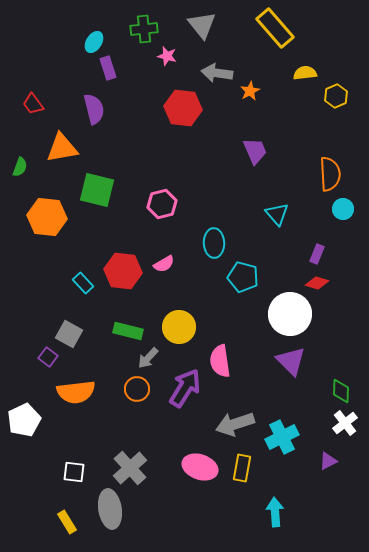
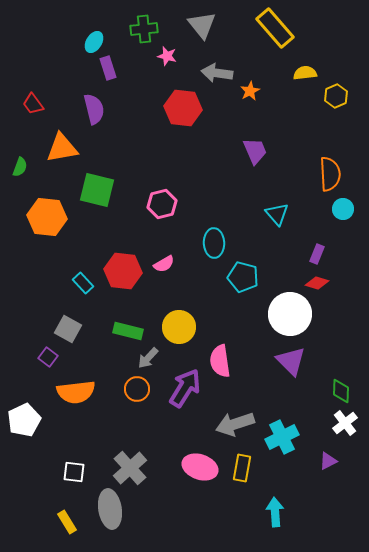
gray square at (69, 334): moved 1 px left, 5 px up
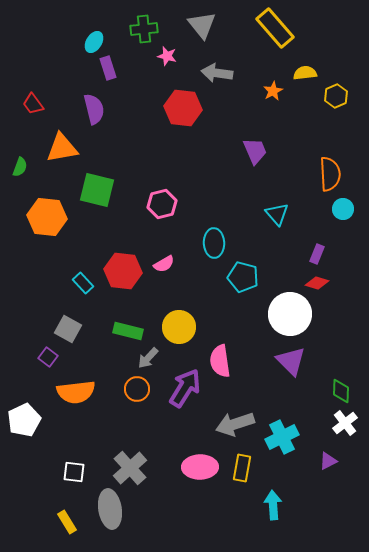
orange star at (250, 91): moved 23 px right
pink ellipse at (200, 467): rotated 20 degrees counterclockwise
cyan arrow at (275, 512): moved 2 px left, 7 px up
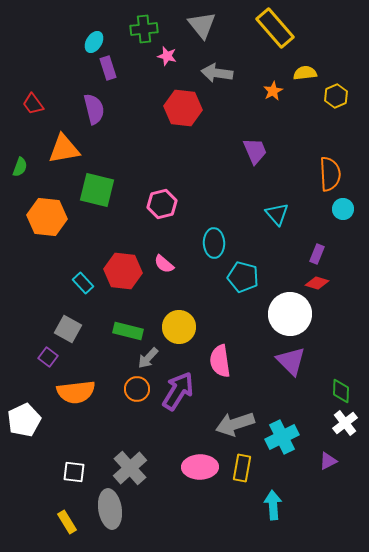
orange triangle at (62, 148): moved 2 px right, 1 px down
pink semicircle at (164, 264): rotated 70 degrees clockwise
purple arrow at (185, 388): moved 7 px left, 3 px down
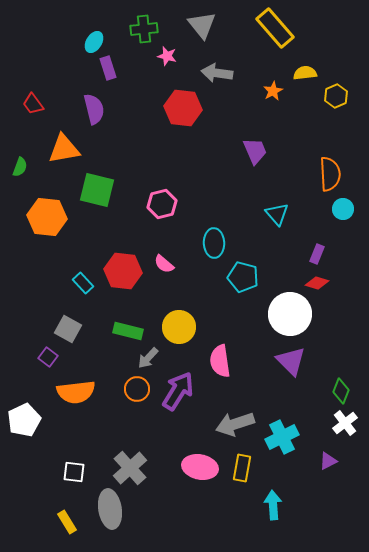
green diamond at (341, 391): rotated 20 degrees clockwise
pink ellipse at (200, 467): rotated 12 degrees clockwise
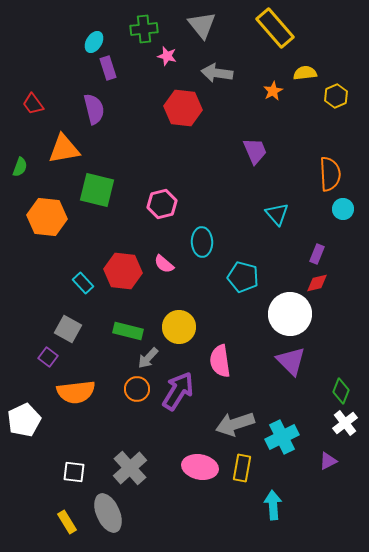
cyan ellipse at (214, 243): moved 12 px left, 1 px up
red diamond at (317, 283): rotated 30 degrees counterclockwise
gray ellipse at (110, 509): moved 2 px left, 4 px down; rotated 15 degrees counterclockwise
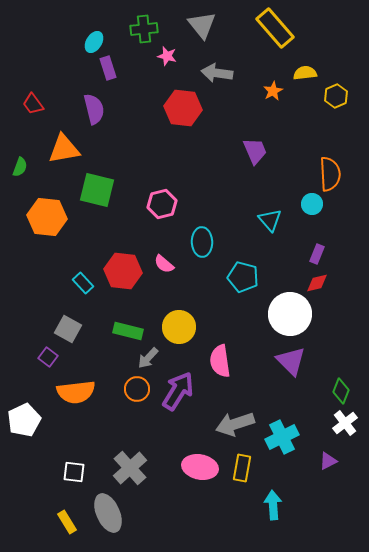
cyan circle at (343, 209): moved 31 px left, 5 px up
cyan triangle at (277, 214): moved 7 px left, 6 px down
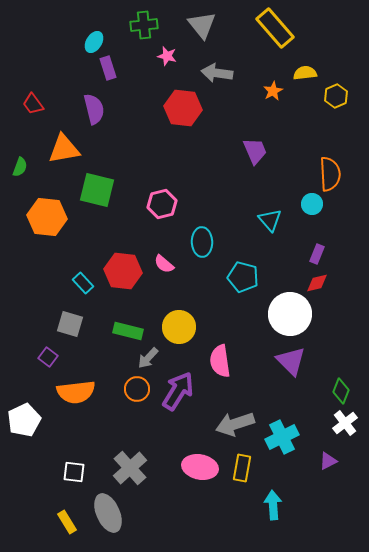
green cross at (144, 29): moved 4 px up
gray square at (68, 329): moved 2 px right, 5 px up; rotated 12 degrees counterclockwise
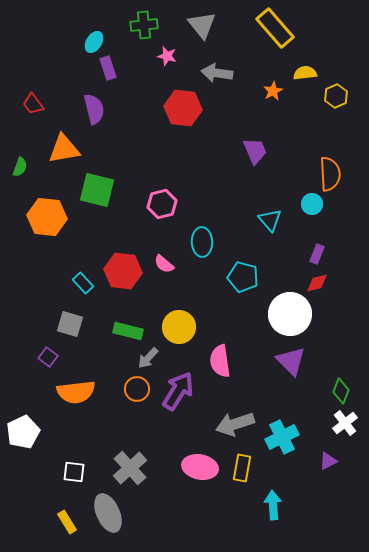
white pentagon at (24, 420): moved 1 px left, 12 px down
